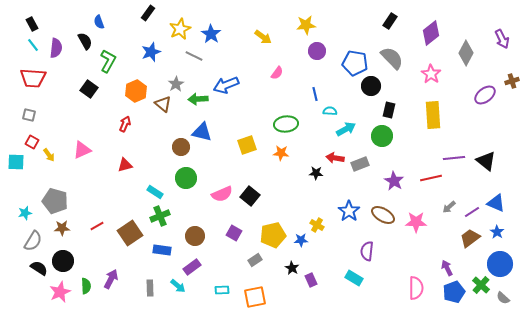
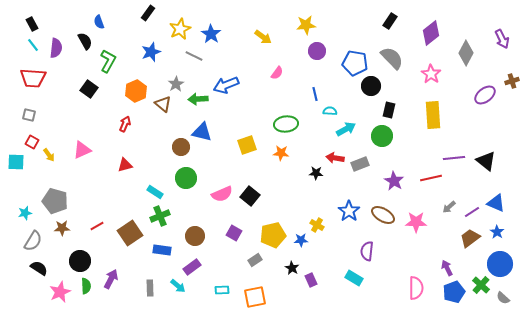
black circle at (63, 261): moved 17 px right
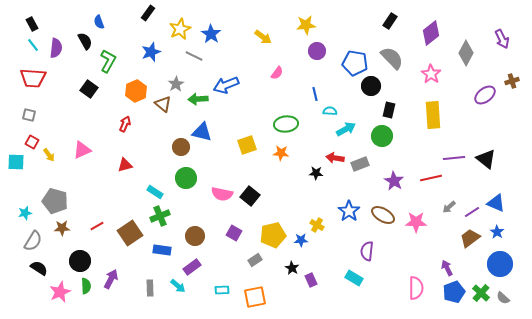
black triangle at (486, 161): moved 2 px up
pink semicircle at (222, 194): rotated 35 degrees clockwise
green cross at (481, 285): moved 8 px down
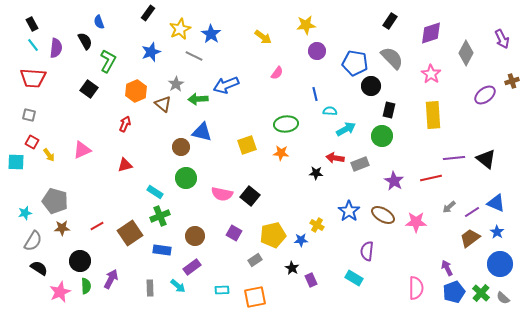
purple diamond at (431, 33): rotated 20 degrees clockwise
